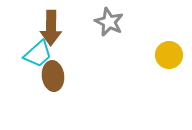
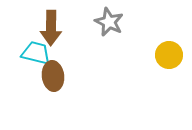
cyan trapezoid: moved 2 px left, 1 px up; rotated 124 degrees counterclockwise
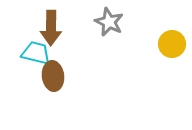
yellow circle: moved 3 px right, 11 px up
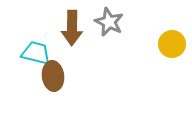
brown arrow: moved 21 px right
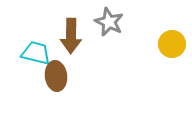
brown arrow: moved 1 px left, 8 px down
brown ellipse: moved 3 px right
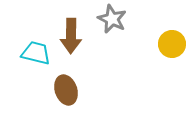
gray star: moved 3 px right, 3 px up
brown ellipse: moved 10 px right, 14 px down; rotated 12 degrees counterclockwise
